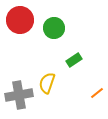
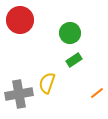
green circle: moved 16 px right, 5 px down
gray cross: moved 1 px up
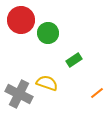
red circle: moved 1 px right
green circle: moved 22 px left
yellow semicircle: rotated 90 degrees clockwise
gray cross: rotated 36 degrees clockwise
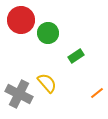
green rectangle: moved 2 px right, 4 px up
yellow semicircle: rotated 30 degrees clockwise
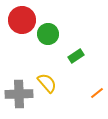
red circle: moved 1 px right
green circle: moved 1 px down
gray cross: rotated 28 degrees counterclockwise
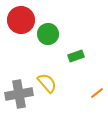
red circle: moved 1 px left
green rectangle: rotated 14 degrees clockwise
gray cross: rotated 8 degrees counterclockwise
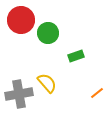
green circle: moved 1 px up
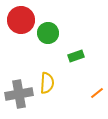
yellow semicircle: rotated 45 degrees clockwise
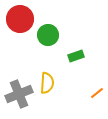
red circle: moved 1 px left, 1 px up
green circle: moved 2 px down
gray cross: rotated 12 degrees counterclockwise
